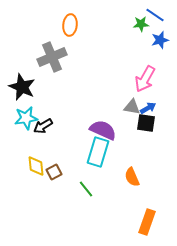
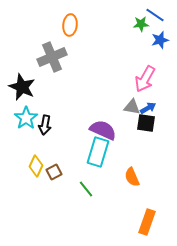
cyan star: rotated 25 degrees counterclockwise
black arrow: moved 2 px right, 1 px up; rotated 48 degrees counterclockwise
yellow diamond: rotated 30 degrees clockwise
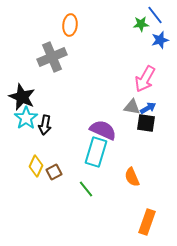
blue line: rotated 18 degrees clockwise
black star: moved 10 px down
cyan rectangle: moved 2 px left
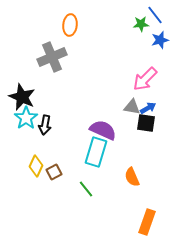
pink arrow: rotated 16 degrees clockwise
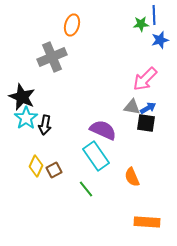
blue line: moved 1 px left; rotated 36 degrees clockwise
orange ellipse: moved 2 px right; rotated 10 degrees clockwise
cyan rectangle: moved 4 px down; rotated 52 degrees counterclockwise
brown square: moved 2 px up
orange rectangle: rotated 75 degrees clockwise
